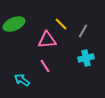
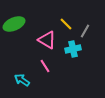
yellow line: moved 5 px right
gray line: moved 2 px right
pink triangle: rotated 36 degrees clockwise
cyan cross: moved 13 px left, 9 px up
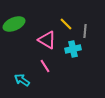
gray line: rotated 24 degrees counterclockwise
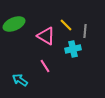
yellow line: moved 1 px down
pink triangle: moved 1 px left, 4 px up
cyan arrow: moved 2 px left
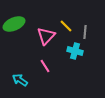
yellow line: moved 1 px down
gray line: moved 1 px down
pink triangle: rotated 42 degrees clockwise
cyan cross: moved 2 px right, 2 px down; rotated 28 degrees clockwise
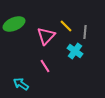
cyan cross: rotated 21 degrees clockwise
cyan arrow: moved 1 px right, 4 px down
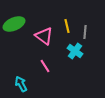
yellow line: moved 1 px right; rotated 32 degrees clockwise
pink triangle: moved 2 px left; rotated 36 degrees counterclockwise
cyan arrow: rotated 28 degrees clockwise
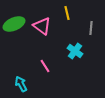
yellow line: moved 13 px up
gray line: moved 6 px right, 4 px up
pink triangle: moved 2 px left, 10 px up
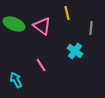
green ellipse: rotated 45 degrees clockwise
pink line: moved 4 px left, 1 px up
cyan arrow: moved 5 px left, 4 px up
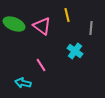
yellow line: moved 2 px down
cyan arrow: moved 7 px right, 3 px down; rotated 49 degrees counterclockwise
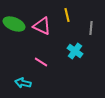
pink triangle: rotated 12 degrees counterclockwise
pink line: moved 3 px up; rotated 24 degrees counterclockwise
